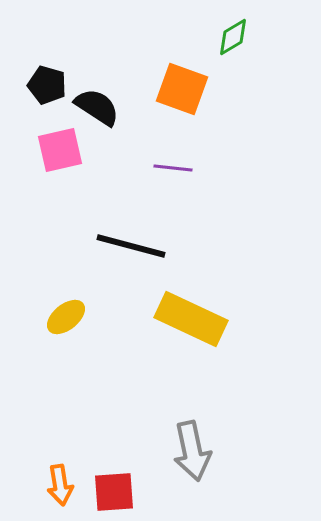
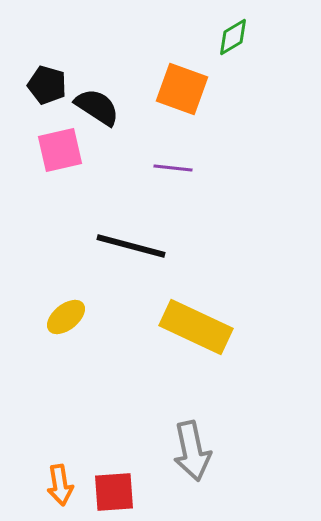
yellow rectangle: moved 5 px right, 8 px down
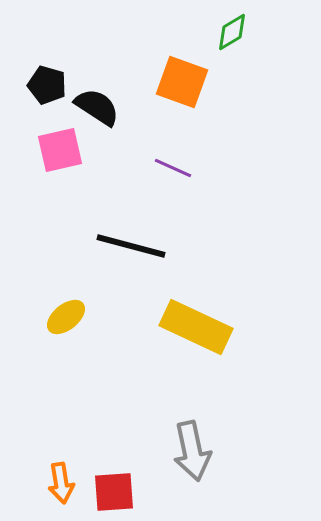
green diamond: moved 1 px left, 5 px up
orange square: moved 7 px up
purple line: rotated 18 degrees clockwise
orange arrow: moved 1 px right, 2 px up
